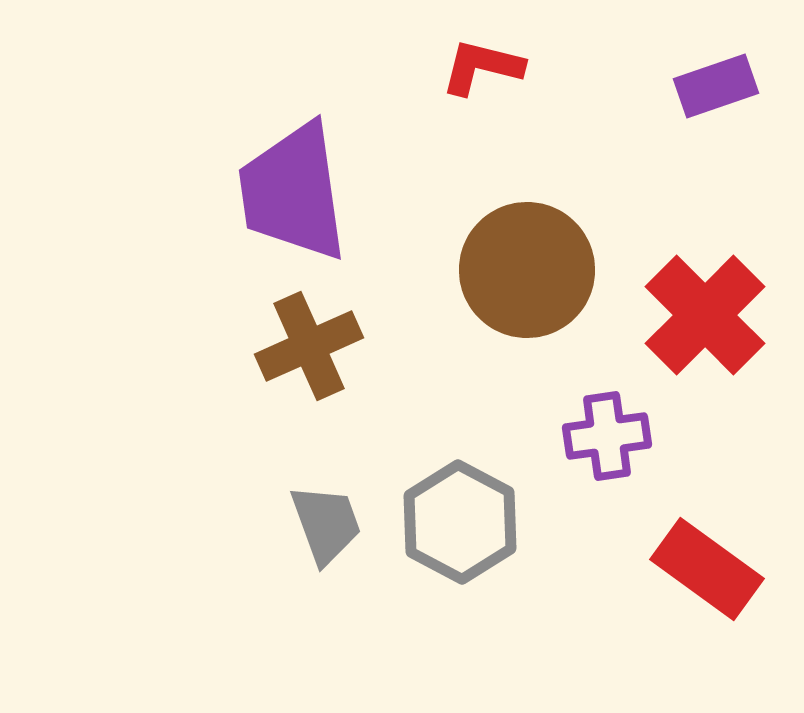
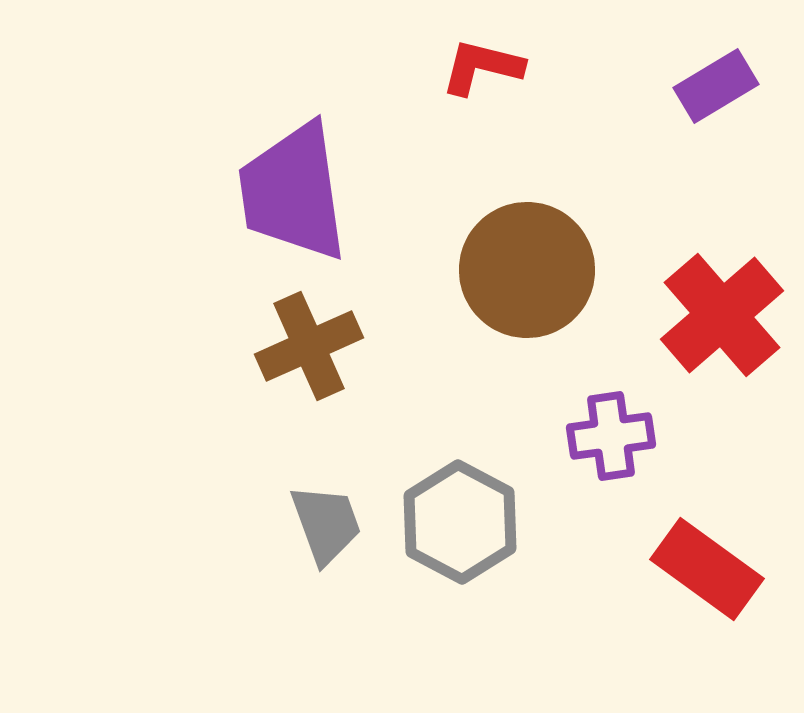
purple rectangle: rotated 12 degrees counterclockwise
red cross: moved 17 px right; rotated 4 degrees clockwise
purple cross: moved 4 px right
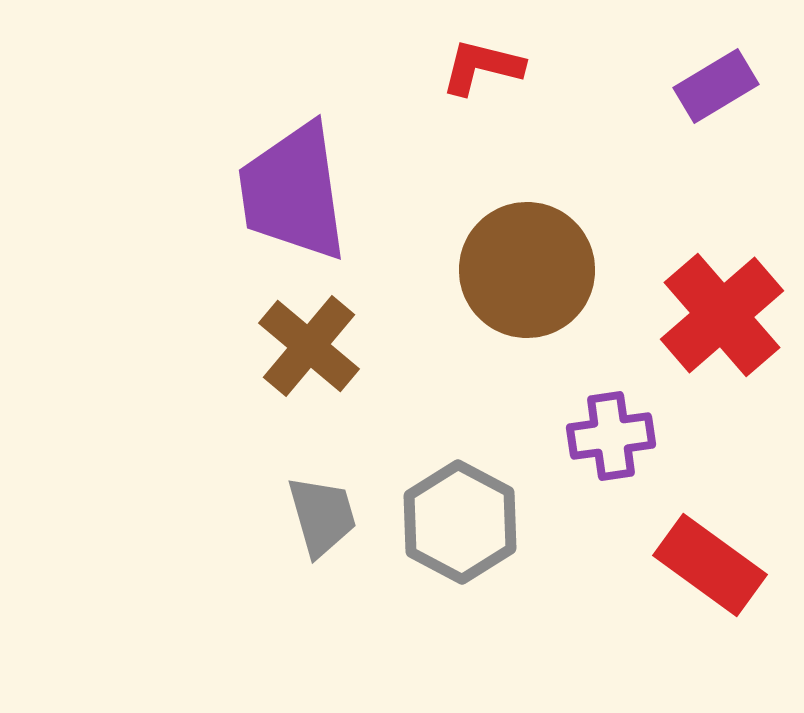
brown cross: rotated 26 degrees counterclockwise
gray trapezoid: moved 4 px left, 8 px up; rotated 4 degrees clockwise
red rectangle: moved 3 px right, 4 px up
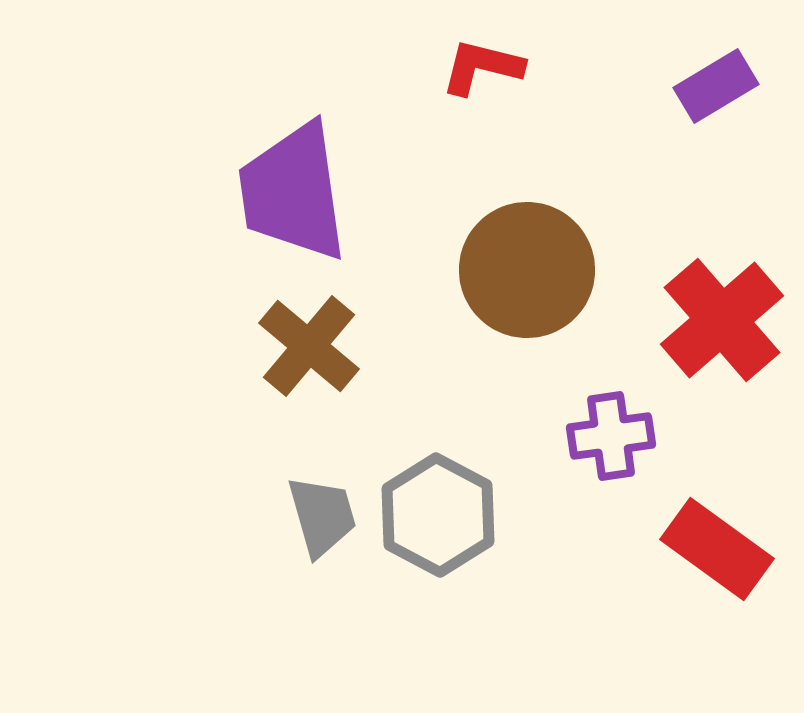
red cross: moved 5 px down
gray hexagon: moved 22 px left, 7 px up
red rectangle: moved 7 px right, 16 px up
